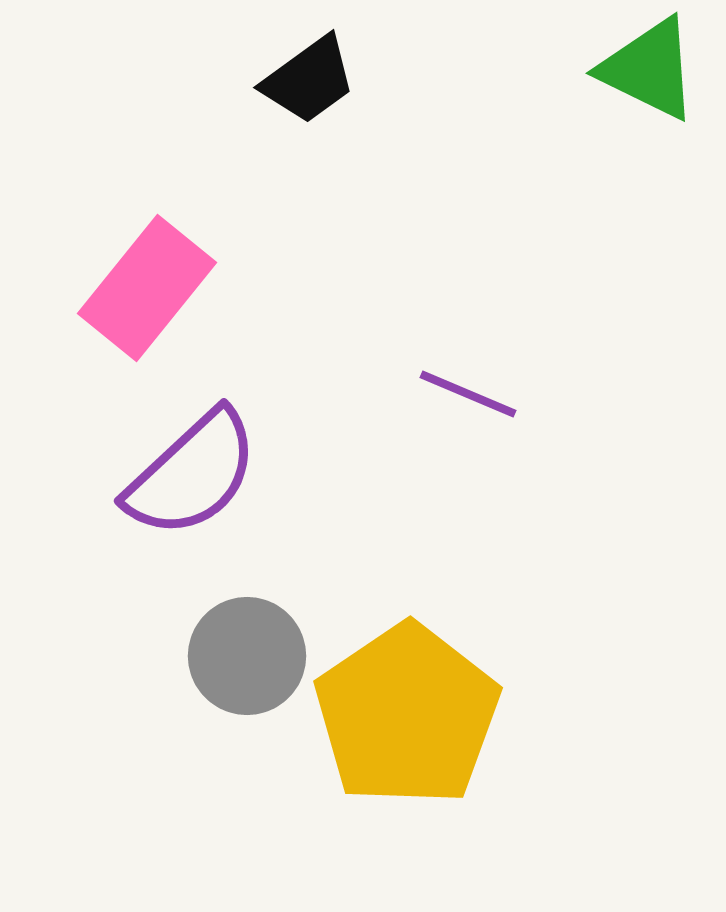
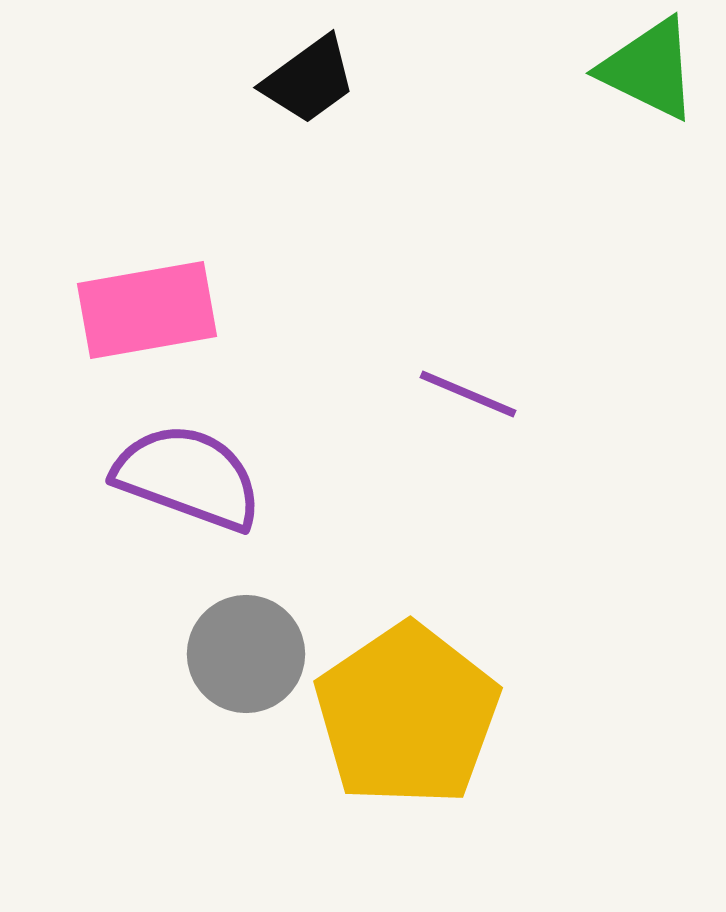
pink rectangle: moved 22 px down; rotated 41 degrees clockwise
purple semicircle: moved 4 px left, 3 px down; rotated 117 degrees counterclockwise
gray circle: moved 1 px left, 2 px up
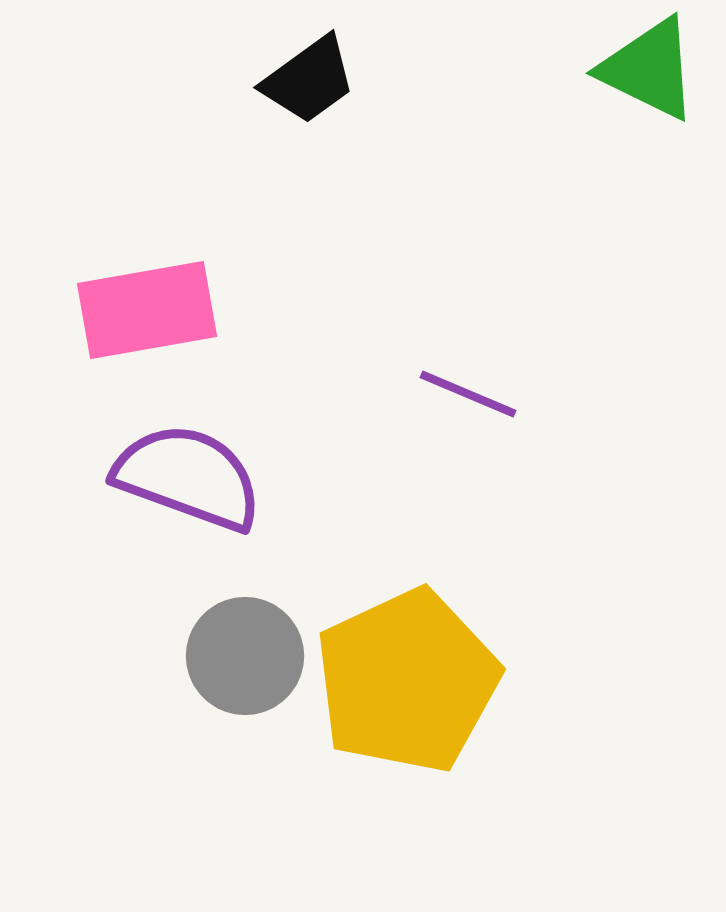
gray circle: moved 1 px left, 2 px down
yellow pentagon: moved 34 px up; rotated 9 degrees clockwise
